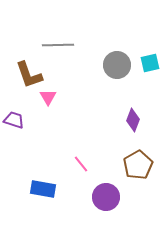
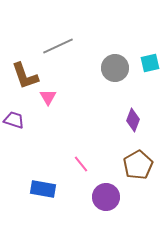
gray line: moved 1 px down; rotated 24 degrees counterclockwise
gray circle: moved 2 px left, 3 px down
brown L-shape: moved 4 px left, 1 px down
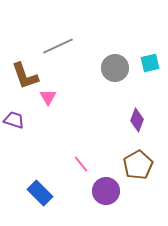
purple diamond: moved 4 px right
blue rectangle: moved 3 px left, 4 px down; rotated 35 degrees clockwise
purple circle: moved 6 px up
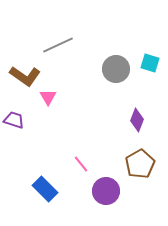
gray line: moved 1 px up
cyan square: rotated 30 degrees clockwise
gray circle: moved 1 px right, 1 px down
brown L-shape: rotated 36 degrees counterclockwise
brown pentagon: moved 2 px right, 1 px up
blue rectangle: moved 5 px right, 4 px up
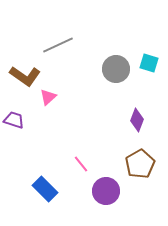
cyan square: moved 1 px left
pink triangle: rotated 18 degrees clockwise
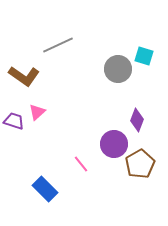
cyan square: moved 5 px left, 7 px up
gray circle: moved 2 px right
brown L-shape: moved 1 px left
pink triangle: moved 11 px left, 15 px down
purple trapezoid: moved 1 px down
purple circle: moved 8 px right, 47 px up
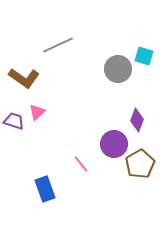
brown L-shape: moved 2 px down
blue rectangle: rotated 25 degrees clockwise
